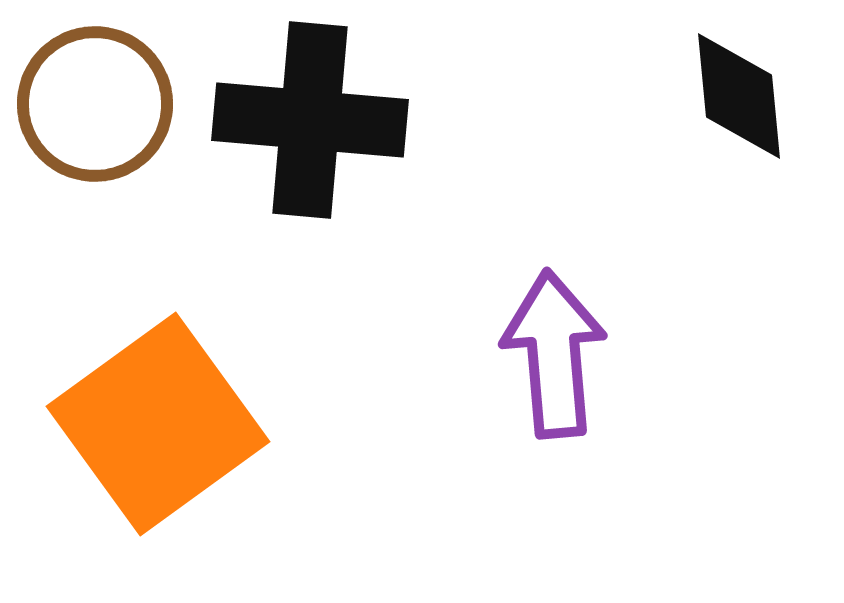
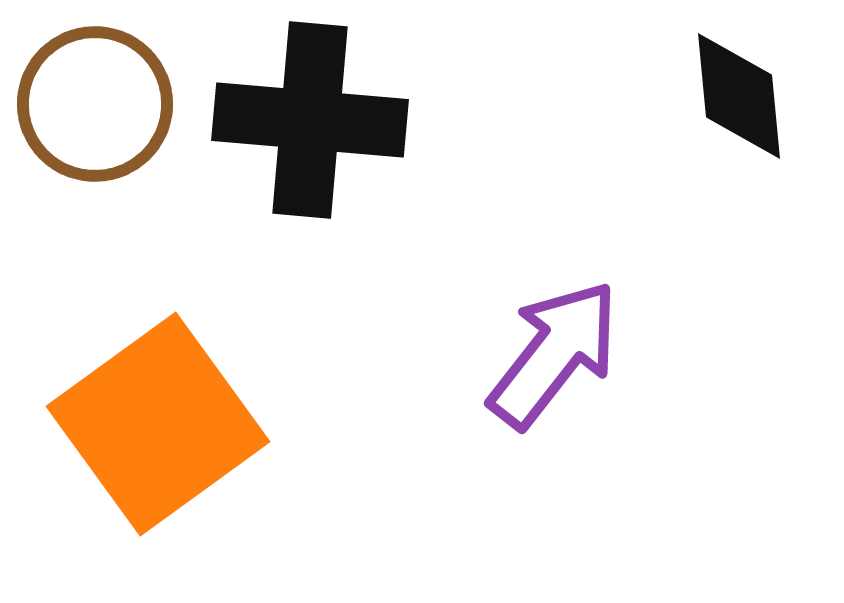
purple arrow: rotated 43 degrees clockwise
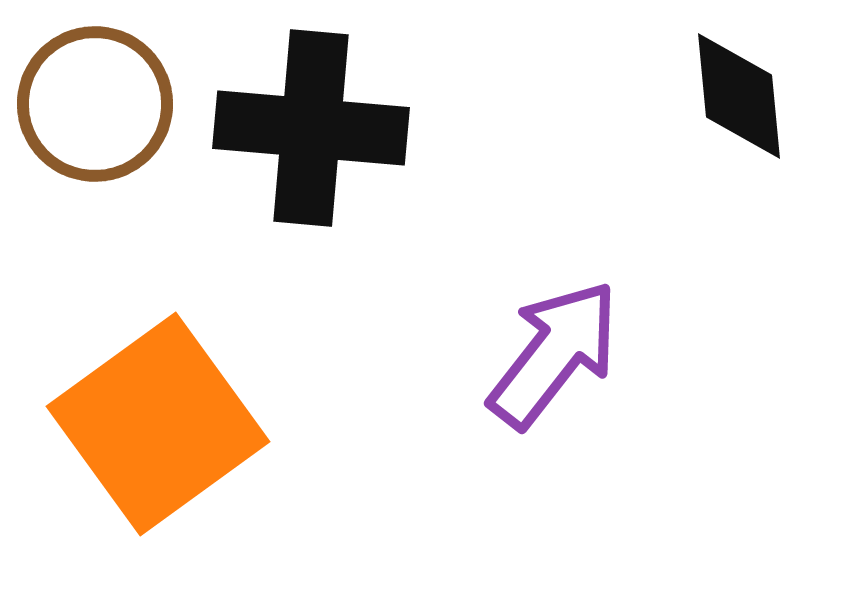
black cross: moved 1 px right, 8 px down
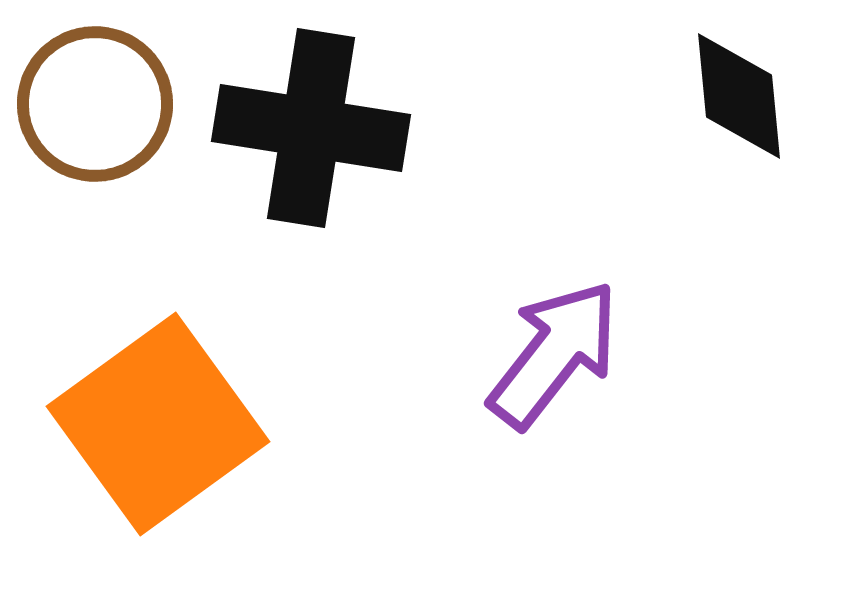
black cross: rotated 4 degrees clockwise
